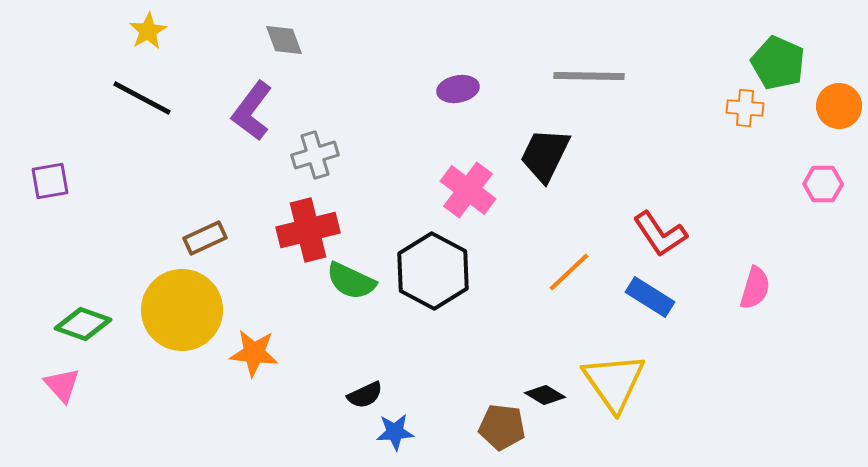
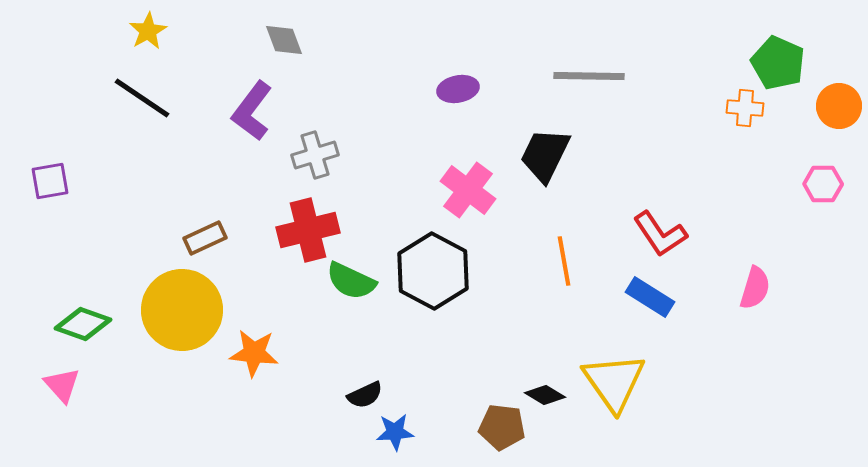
black line: rotated 6 degrees clockwise
orange line: moved 5 px left, 11 px up; rotated 57 degrees counterclockwise
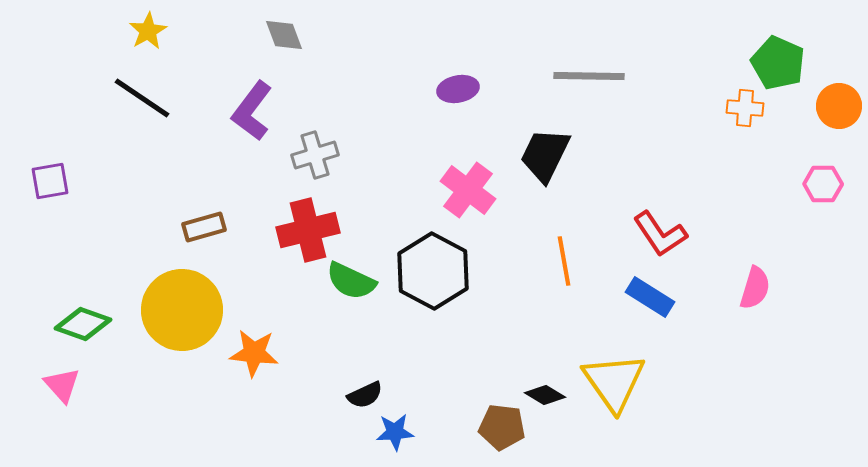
gray diamond: moved 5 px up
brown rectangle: moved 1 px left, 11 px up; rotated 9 degrees clockwise
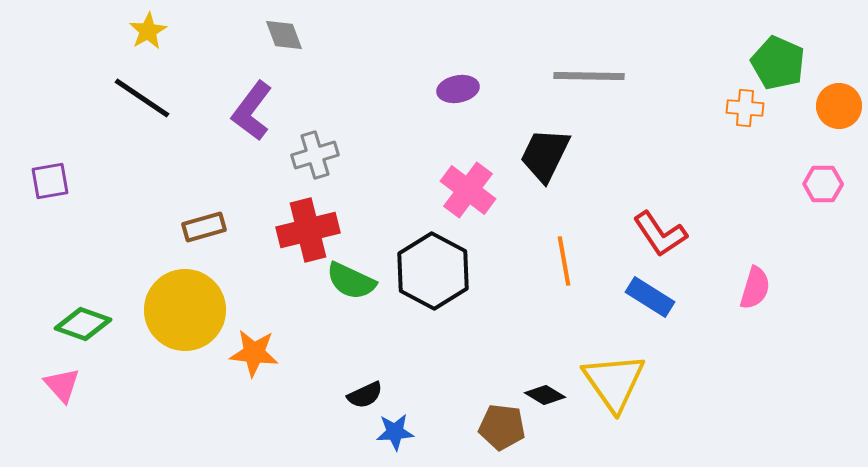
yellow circle: moved 3 px right
